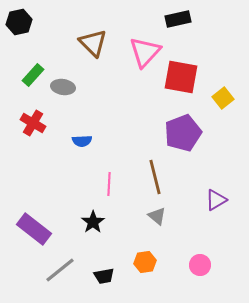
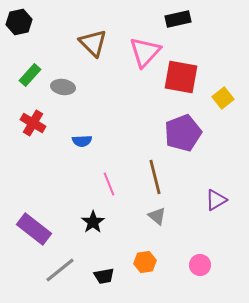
green rectangle: moved 3 px left
pink line: rotated 25 degrees counterclockwise
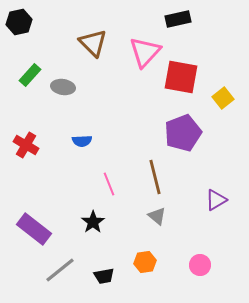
red cross: moved 7 px left, 22 px down
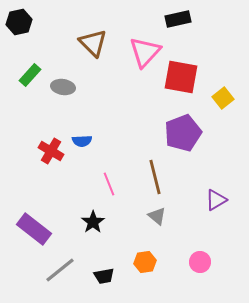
red cross: moved 25 px right, 6 px down
pink circle: moved 3 px up
